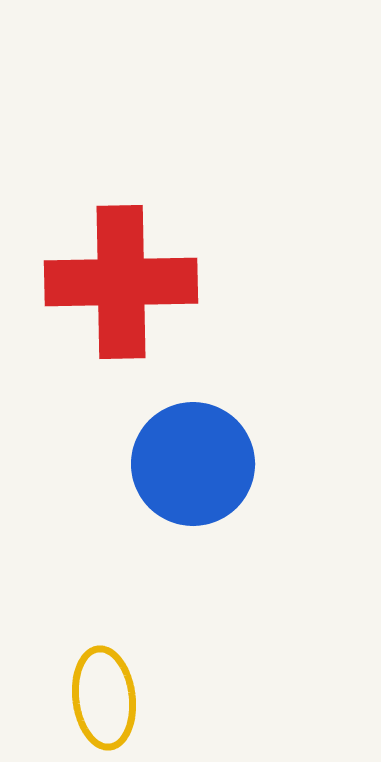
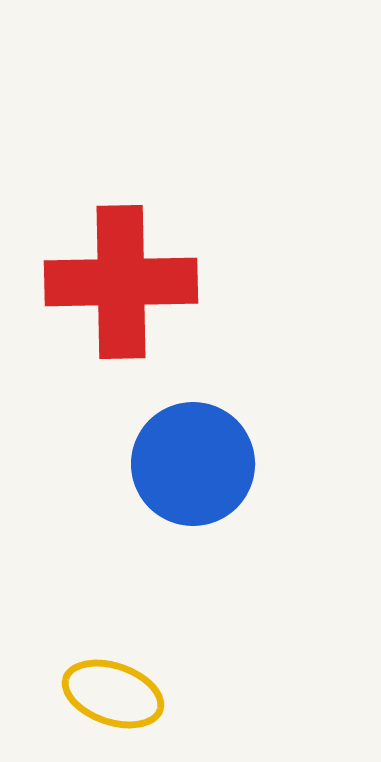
yellow ellipse: moved 9 px right, 4 px up; rotated 64 degrees counterclockwise
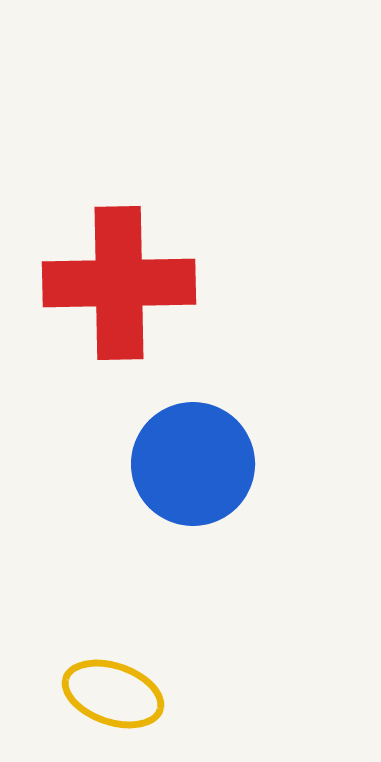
red cross: moved 2 px left, 1 px down
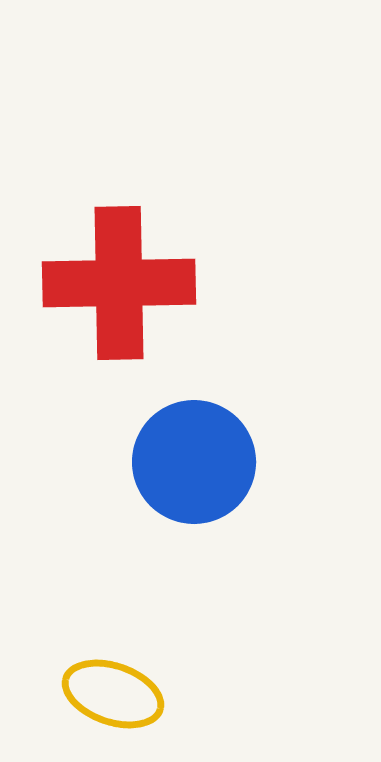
blue circle: moved 1 px right, 2 px up
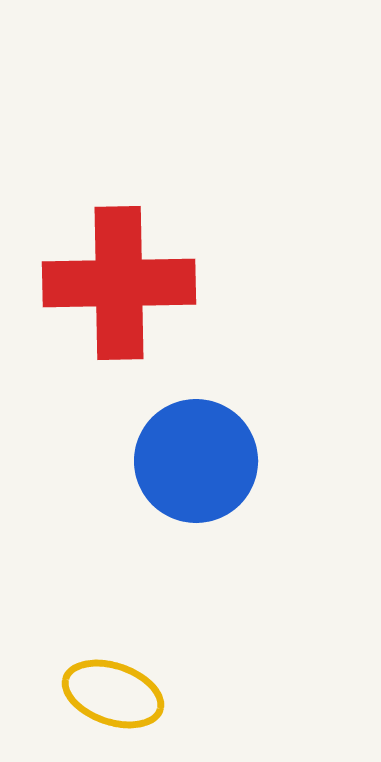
blue circle: moved 2 px right, 1 px up
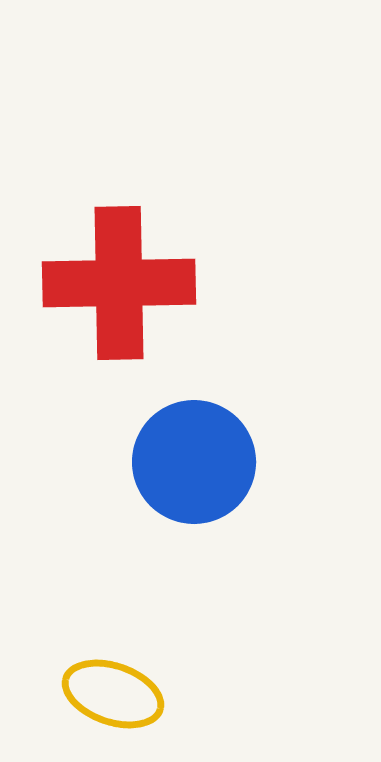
blue circle: moved 2 px left, 1 px down
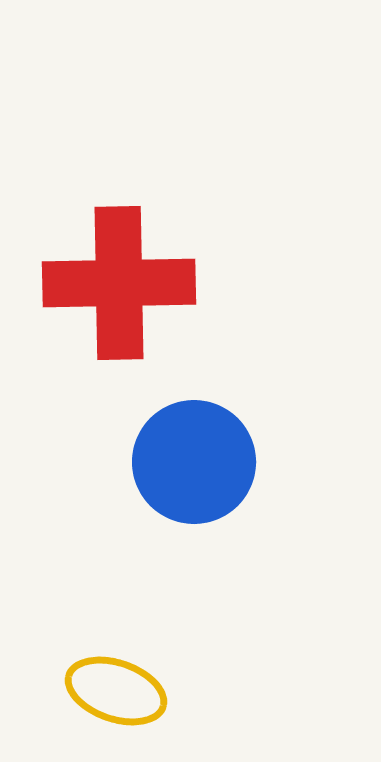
yellow ellipse: moved 3 px right, 3 px up
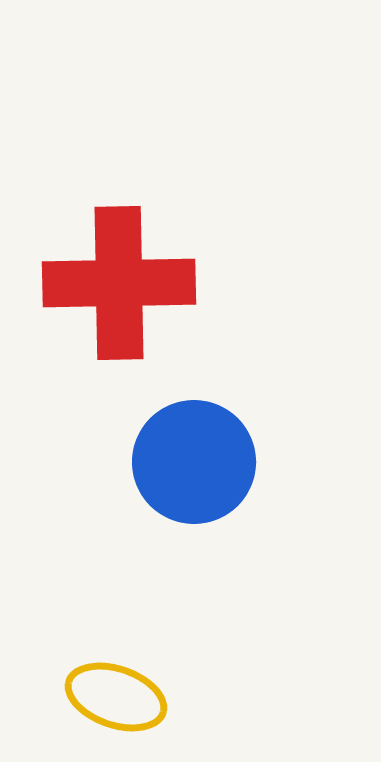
yellow ellipse: moved 6 px down
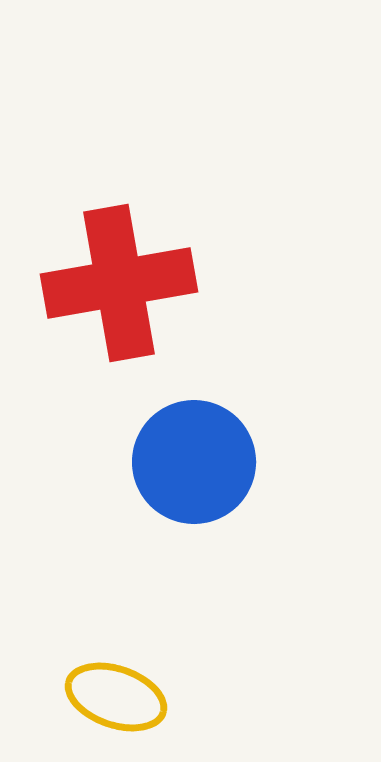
red cross: rotated 9 degrees counterclockwise
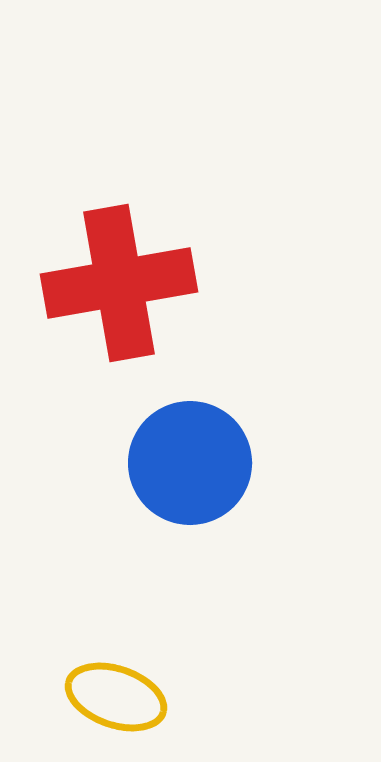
blue circle: moved 4 px left, 1 px down
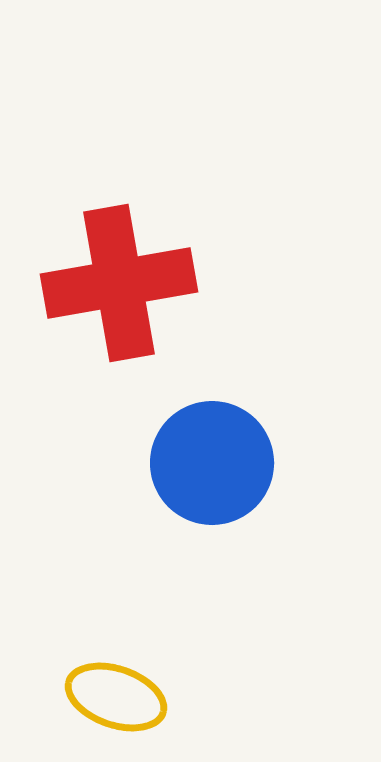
blue circle: moved 22 px right
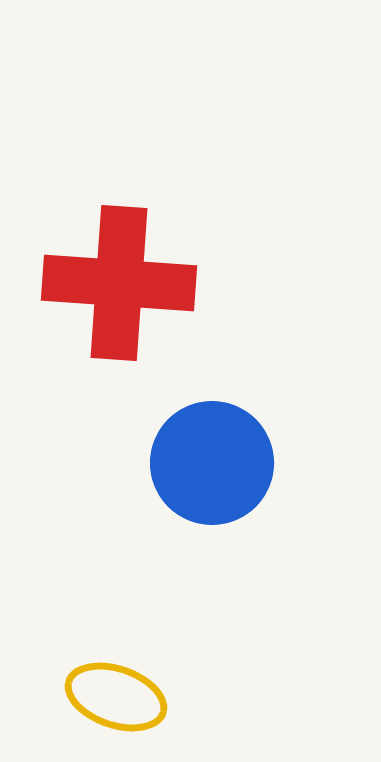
red cross: rotated 14 degrees clockwise
